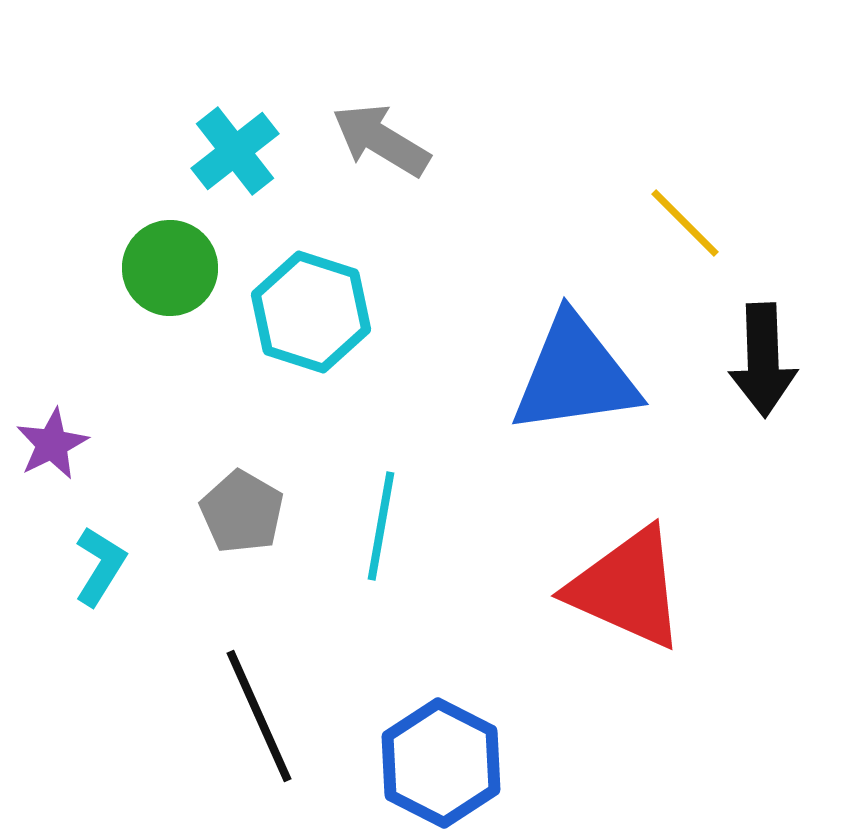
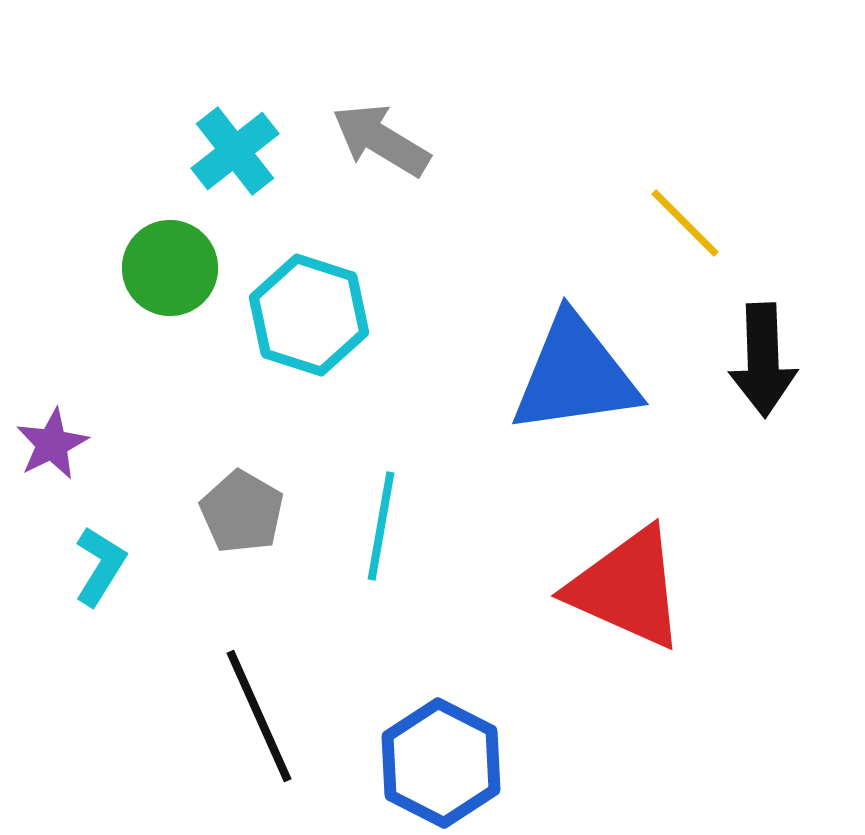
cyan hexagon: moved 2 px left, 3 px down
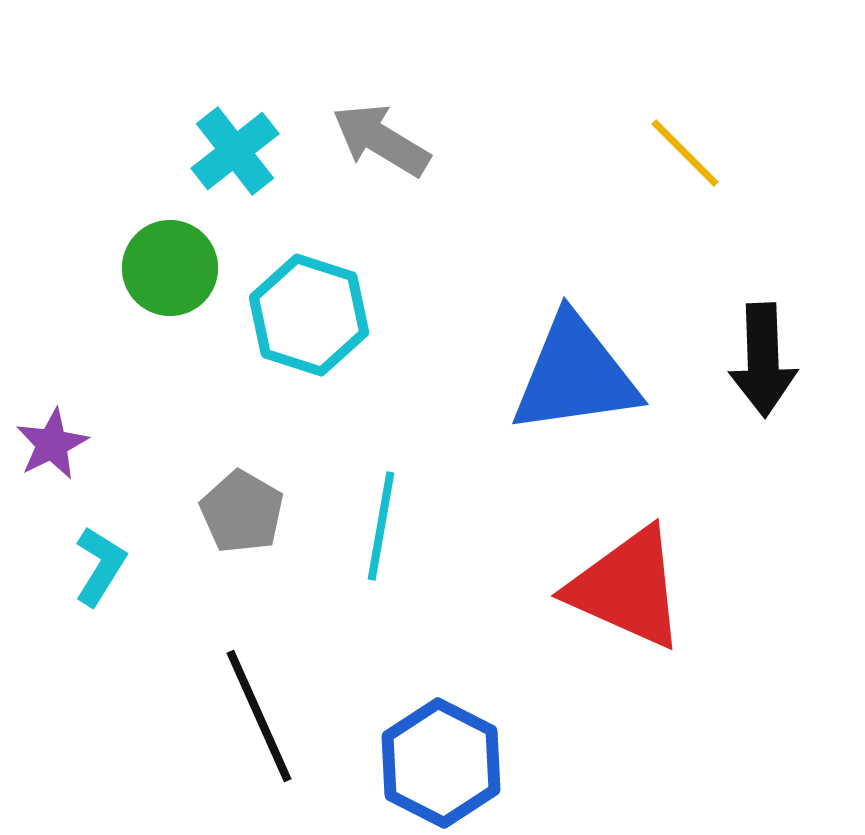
yellow line: moved 70 px up
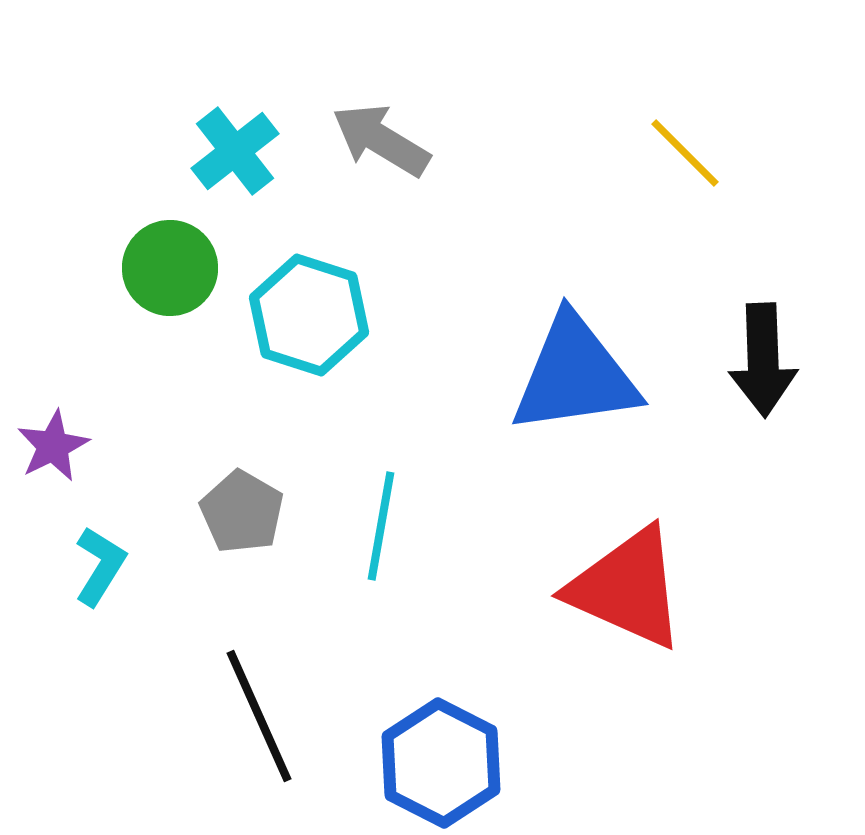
purple star: moved 1 px right, 2 px down
